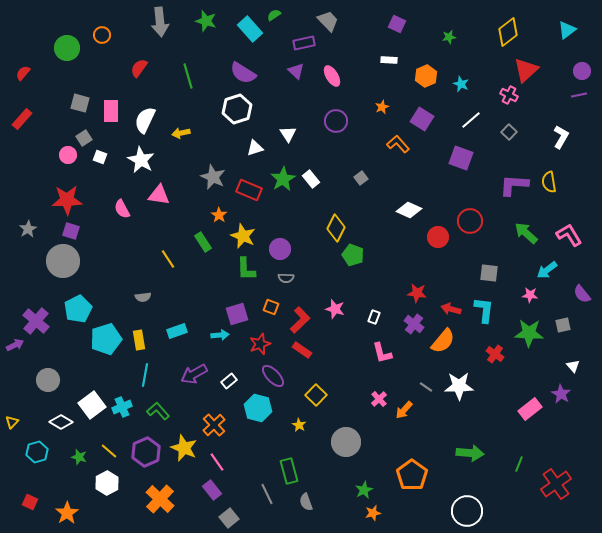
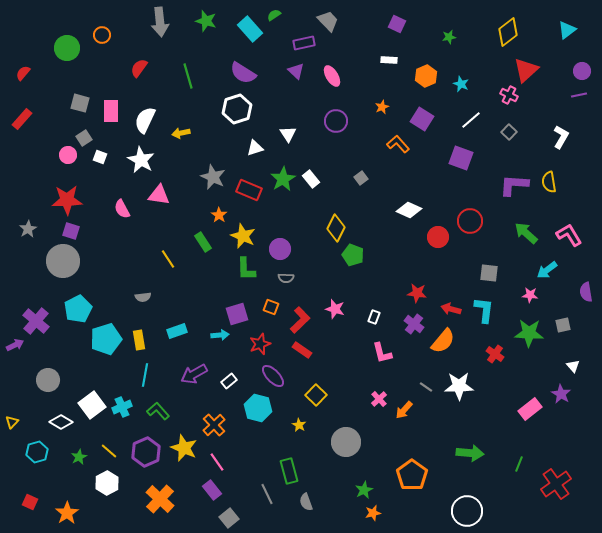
purple semicircle at (582, 294): moved 4 px right, 2 px up; rotated 30 degrees clockwise
green star at (79, 457): rotated 28 degrees clockwise
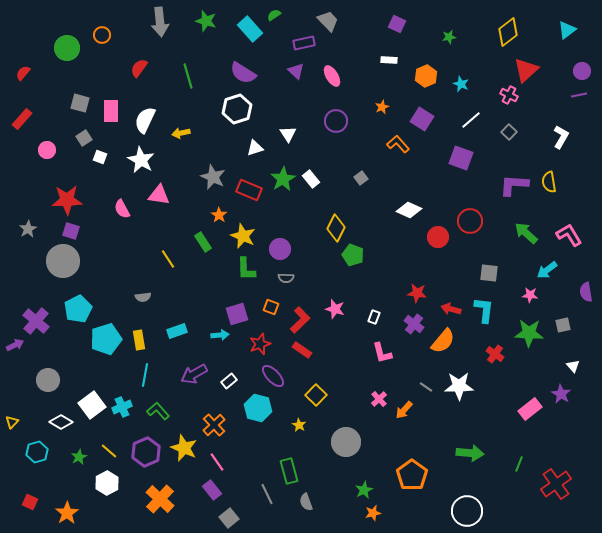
pink circle at (68, 155): moved 21 px left, 5 px up
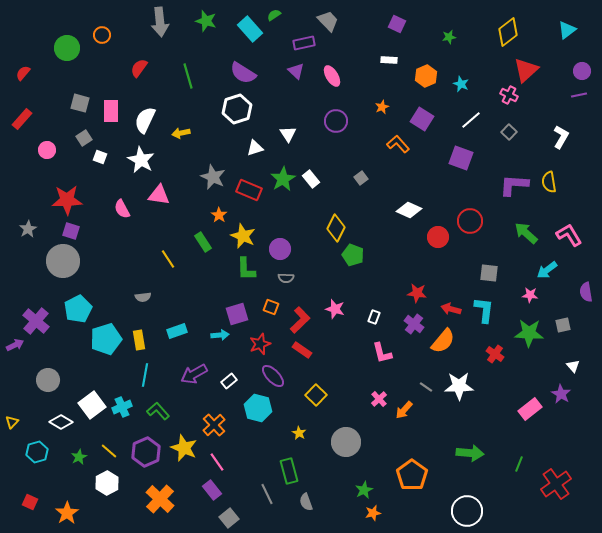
yellow star at (299, 425): moved 8 px down
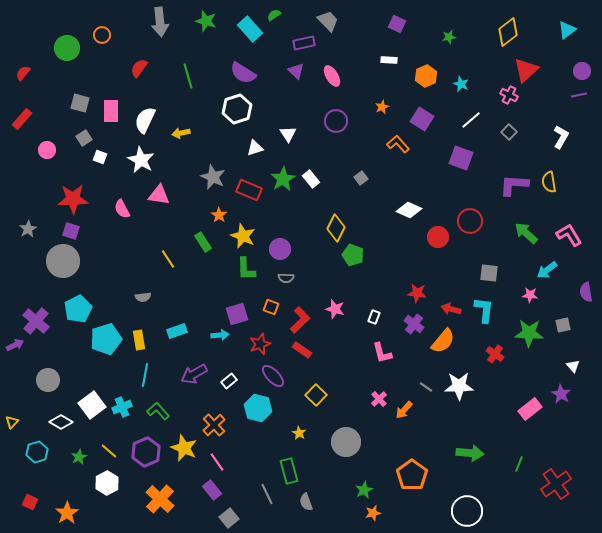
red star at (67, 200): moved 6 px right, 1 px up
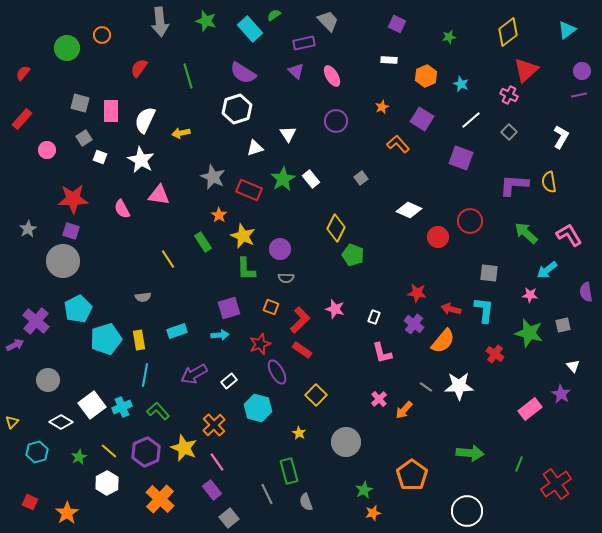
purple square at (237, 314): moved 8 px left, 6 px up
green star at (529, 333): rotated 12 degrees clockwise
purple ellipse at (273, 376): moved 4 px right, 4 px up; rotated 15 degrees clockwise
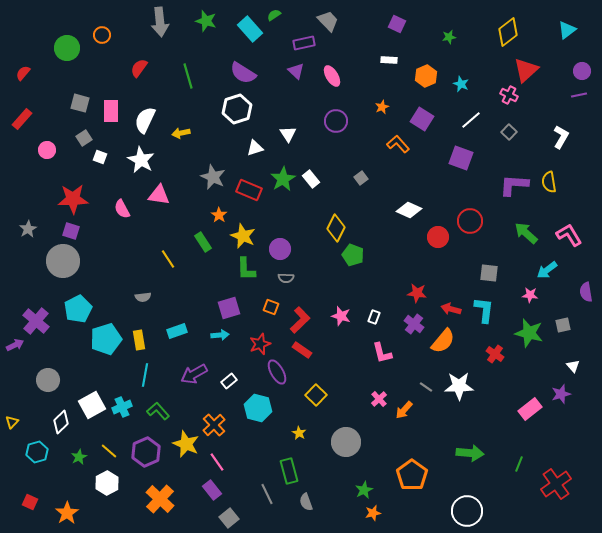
pink star at (335, 309): moved 6 px right, 7 px down
purple star at (561, 394): rotated 24 degrees clockwise
white square at (92, 405): rotated 8 degrees clockwise
white diamond at (61, 422): rotated 75 degrees counterclockwise
yellow star at (184, 448): moved 2 px right, 4 px up
